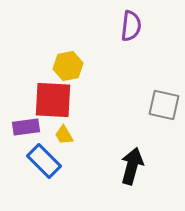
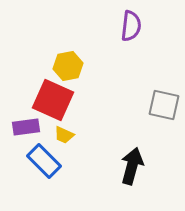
red square: rotated 21 degrees clockwise
yellow trapezoid: rotated 35 degrees counterclockwise
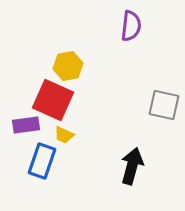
purple rectangle: moved 2 px up
blue rectangle: moved 2 px left; rotated 64 degrees clockwise
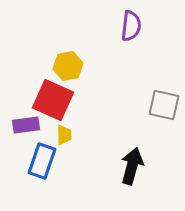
yellow trapezoid: rotated 115 degrees counterclockwise
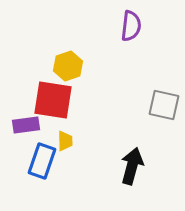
yellow hexagon: rotated 8 degrees counterclockwise
red square: rotated 15 degrees counterclockwise
yellow trapezoid: moved 1 px right, 6 px down
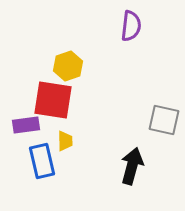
gray square: moved 15 px down
blue rectangle: rotated 32 degrees counterclockwise
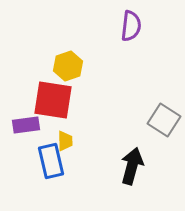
gray square: rotated 20 degrees clockwise
blue rectangle: moved 9 px right
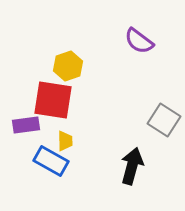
purple semicircle: moved 8 px right, 15 px down; rotated 120 degrees clockwise
blue rectangle: rotated 48 degrees counterclockwise
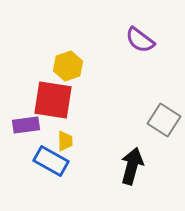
purple semicircle: moved 1 px right, 1 px up
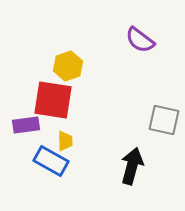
gray square: rotated 20 degrees counterclockwise
